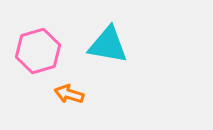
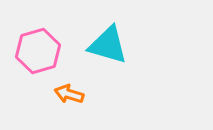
cyan triangle: rotated 6 degrees clockwise
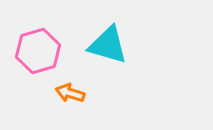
orange arrow: moved 1 px right, 1 px up
